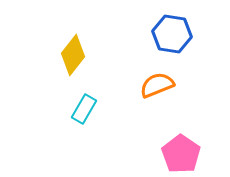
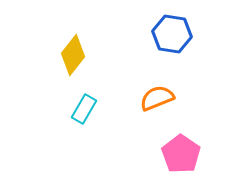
orange semicircle: moved 13 px down
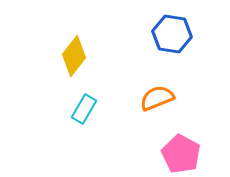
yellow diamond: moved 1 px right, 1 px down
pink pentagon: rotated 6 degrees counterclockwise
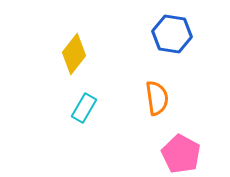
yellow diamond: moved 2 px up
orange semicircle: rotated 104 degrees clockwise
cyan rectangle: moved 1 px up
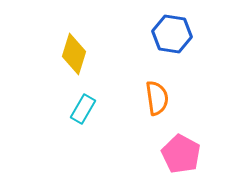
yellow diamond: rotated 21 degrees counterclockwise
cyan rectangle: moved 1 px left, 1 px down
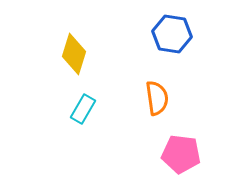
pink pentagon: rotated 21 degrees counterclockwise
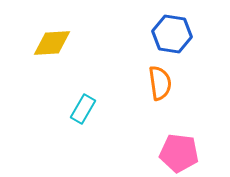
yellow diamond: moved 22 px left, 11 px up; rotated 69 degrees clockwise
orange semicircle: moved 3 px right, 15 px up
pink pentagon: moved 2 px left, 1 px up
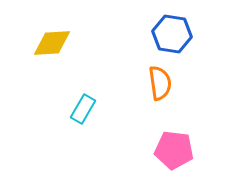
pink pentagon: moved 5 px left, 3 px up
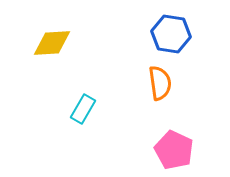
blue hexagon: moved 1 px left
pink pentagon: rotated 18 degrees clockwise
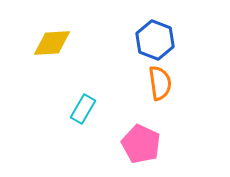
blue hexagon: moved 16 px left, 6 px down; rotated 12 degrees clockwise
pink pentagon: moved 33 px left, 6 px up
